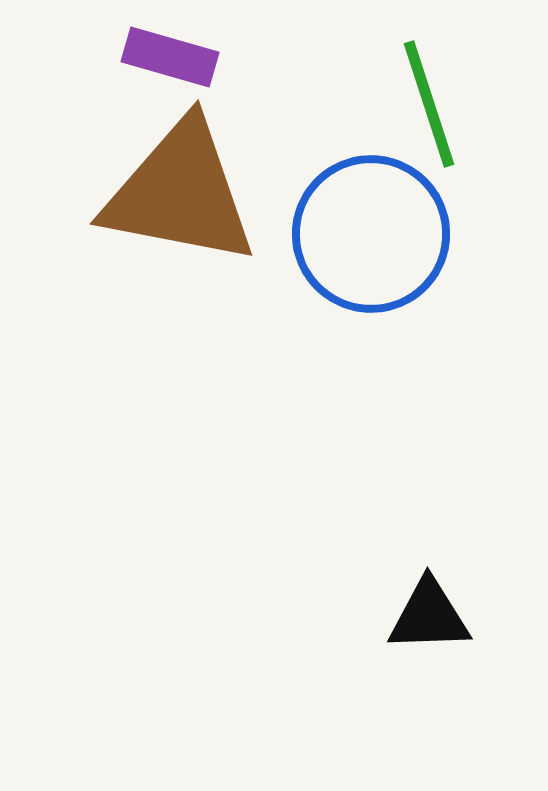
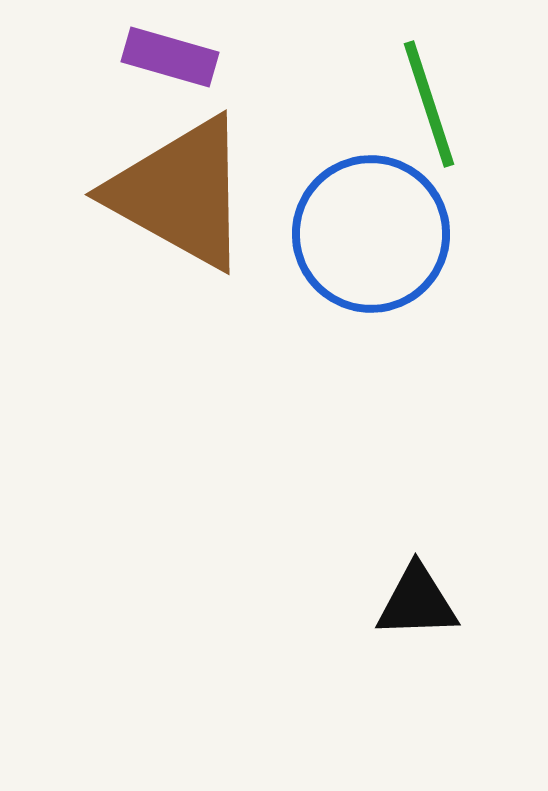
brown triangle: rotated 18 degrees clockwise
black triangle: moved 12 px left, 14 px up
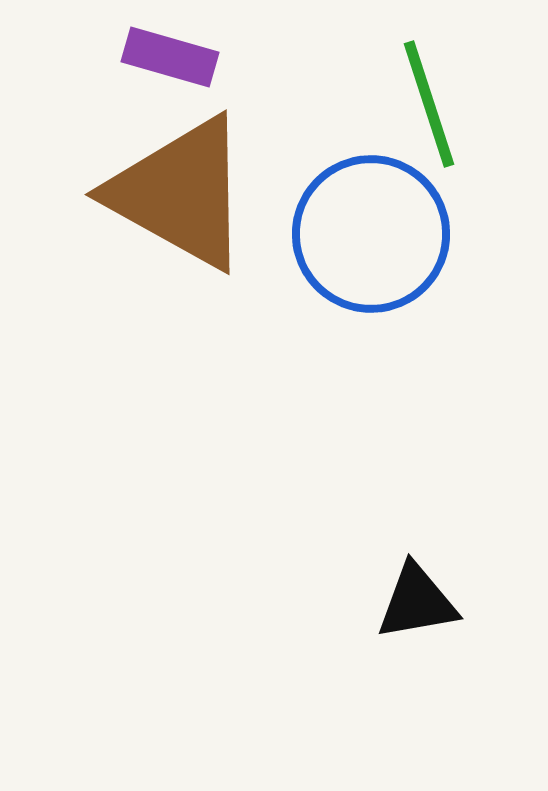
black triangle: rotated 8 degrees counterclockwise
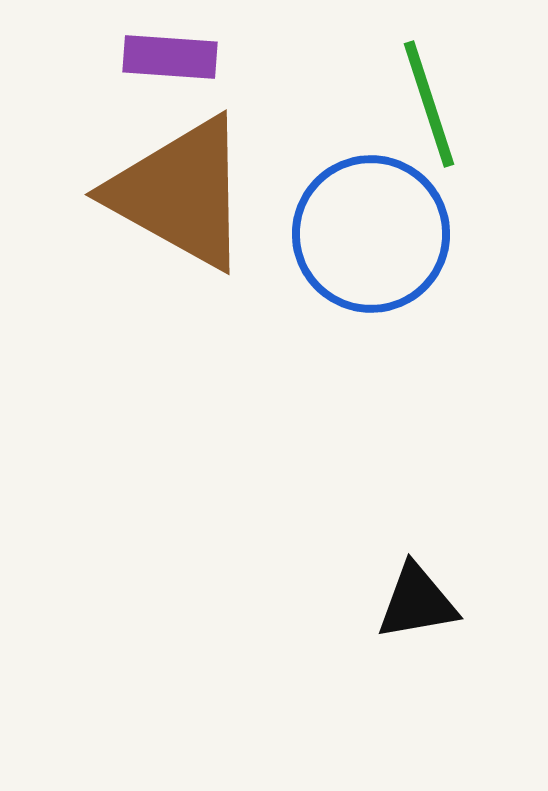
purple rectangle: rotated 12 degrees counterclockwise
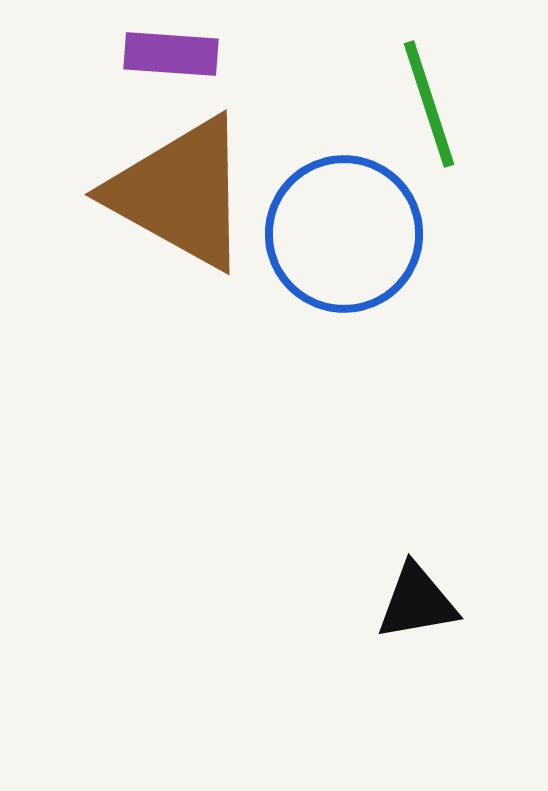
purple rectangle: moved 1 px right, 3 px up
blue circle: moved 27 px left
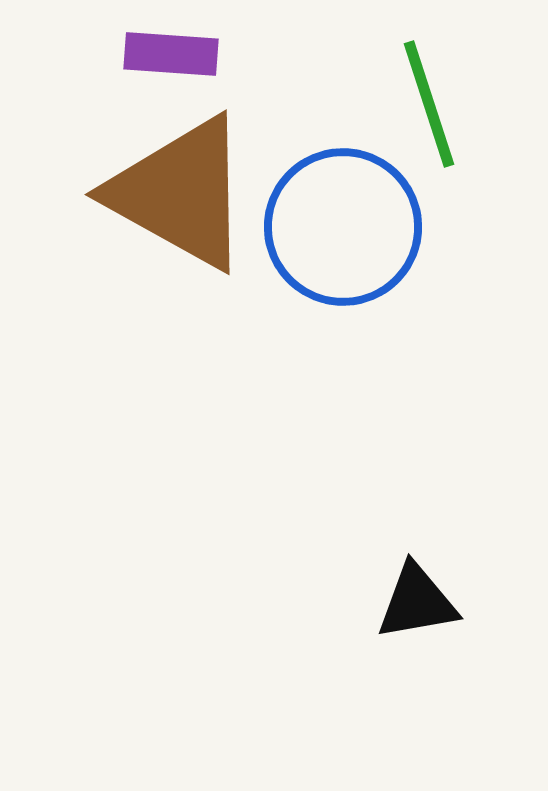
blue circle: moved 1 px left, 7 px up
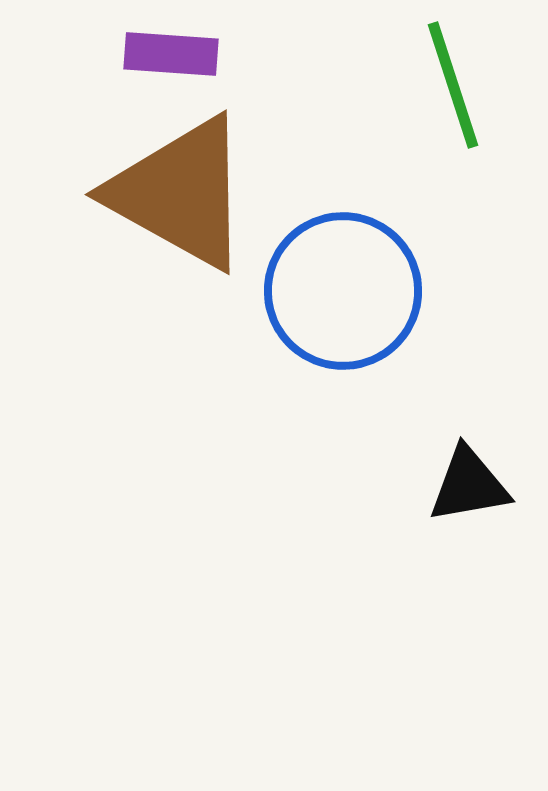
green line: moved 24 px right, 19 px up
blue circle: moved 64 px down
black triangle: moved 52 px right, 117 px up
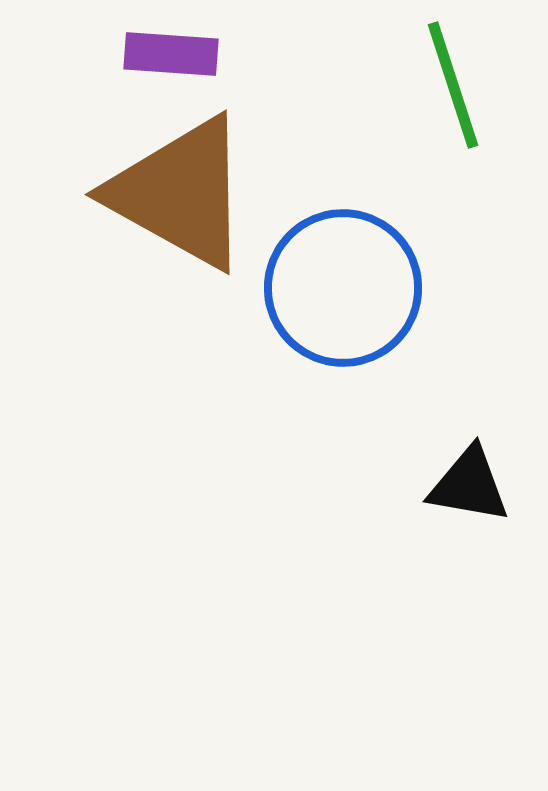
blue circle: moved 3 px up
black triangle: rotated 20 degrees clockwise
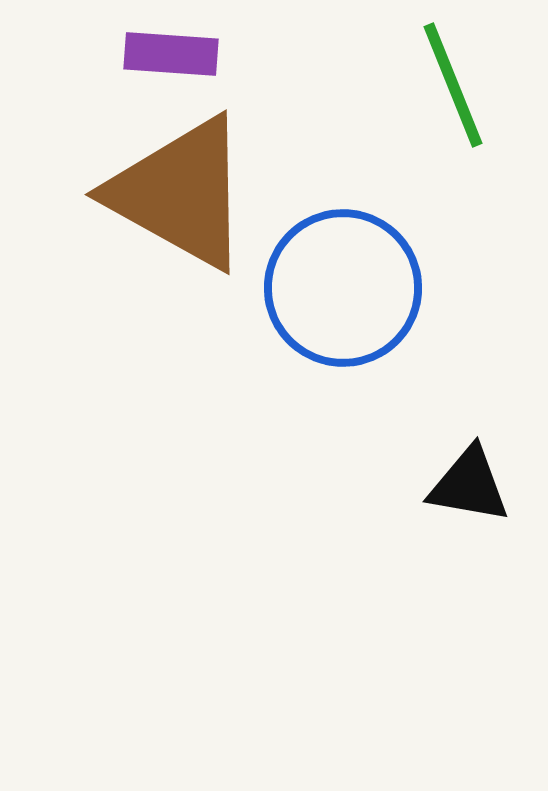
green line: rotated 4 degrees counterclockwise
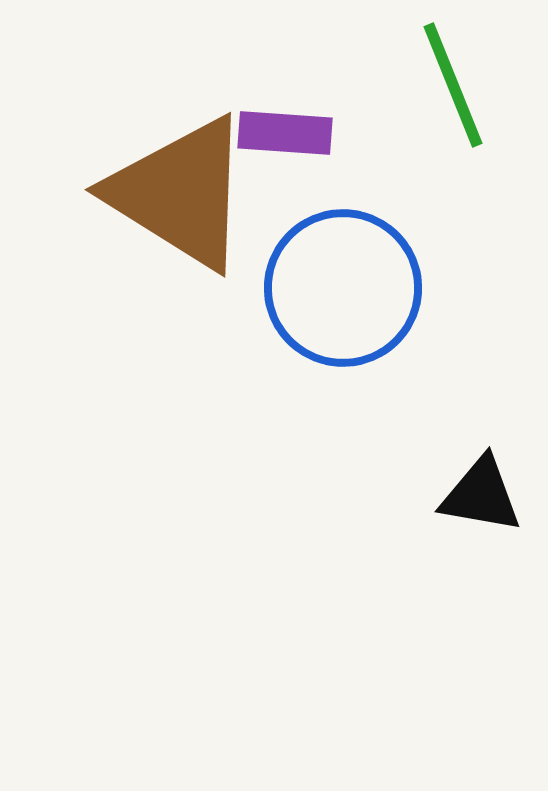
purple rectangle: moved 114 px right, 79 px down
brown triangle: rotated 3 degrees clockwise
black triangle: moved 12 px right, 10 px down
